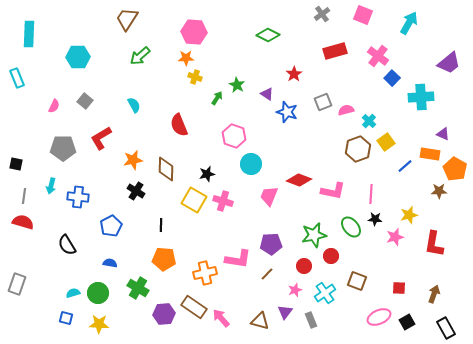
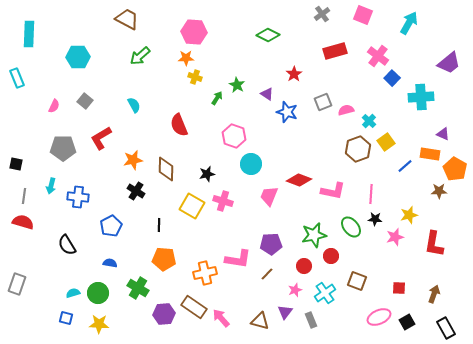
brown trapezoid at (127, 19): rotated 85 degrees clockwise
yellow square at (194, 200): moved 2 px left, 6 px down
black line at (161, 225): moved 2 px left
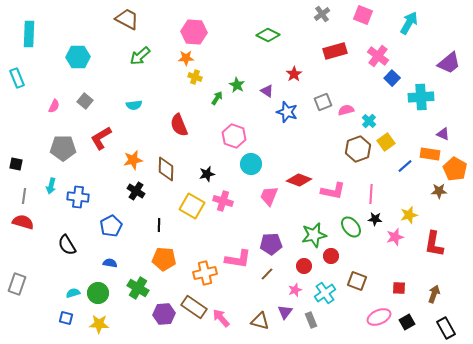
purple triangle at (267, 94): moved 3 px up
cyan semicircle at (134, 105): rotated 112 degrees clockwise
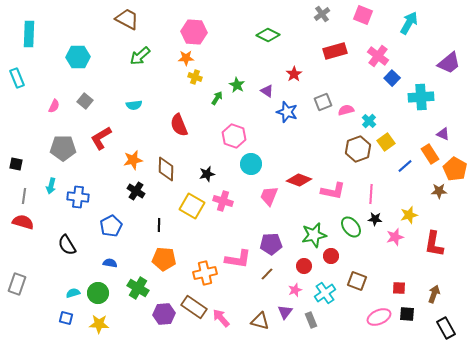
orange rectangle at (430, 154): rotated 48 degrees clockwise
black square at (407, 322): moved 8 px up; rotated 35 degrees clockwise
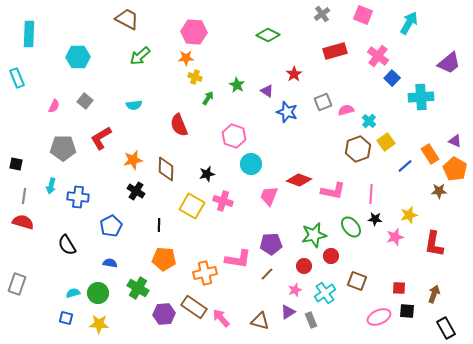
green arrow at (217, 98): moved 9 px left
purple triangle at (443, 134): moved 12 px right, 7 px down
purple triangle at (285, 312): moved 3 px right; rotated 21 degrees clockwise
black square at (407, 314): moved 3 px up
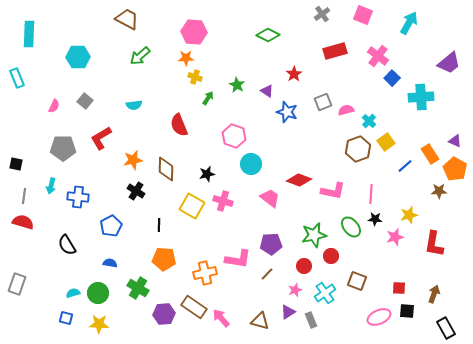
pink trapezoid at (269, 196): moved 1 px right, 2 px down; rotated 105 degrees clockwise
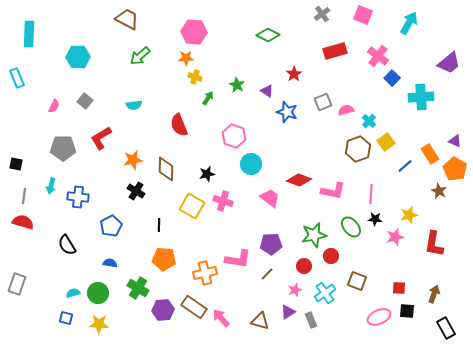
brown star at (439, 191): rotated 28 degrees clockwise
purple hexagon at (164, 314): moved 1 px left, 4 px up
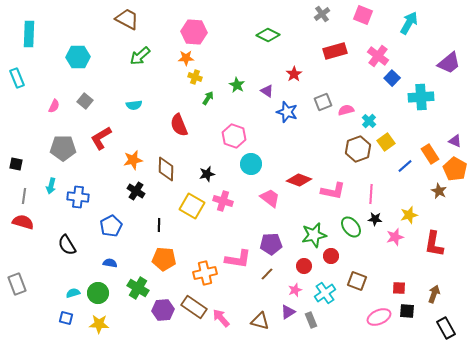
gray rectangle at (17, 284): rotated 40 degrees counterclockwise
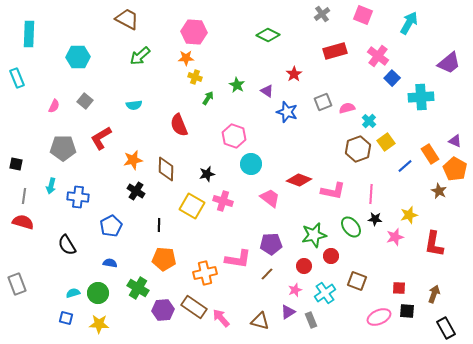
pink semicircle at (346, 110): moved 1 px right, 2 px up
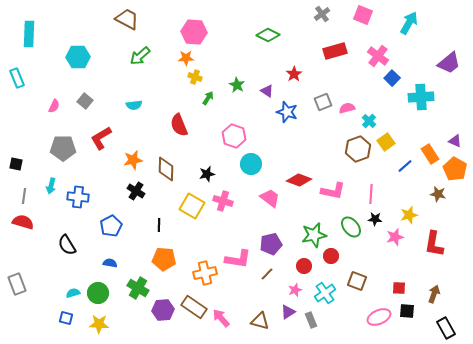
brown star at (439, 191): moved 1 px left, 3 px down; rotated 14 degrees counterclockwise
purple pentagon at (271, 244): rotated 10 degrees counterclockwise
